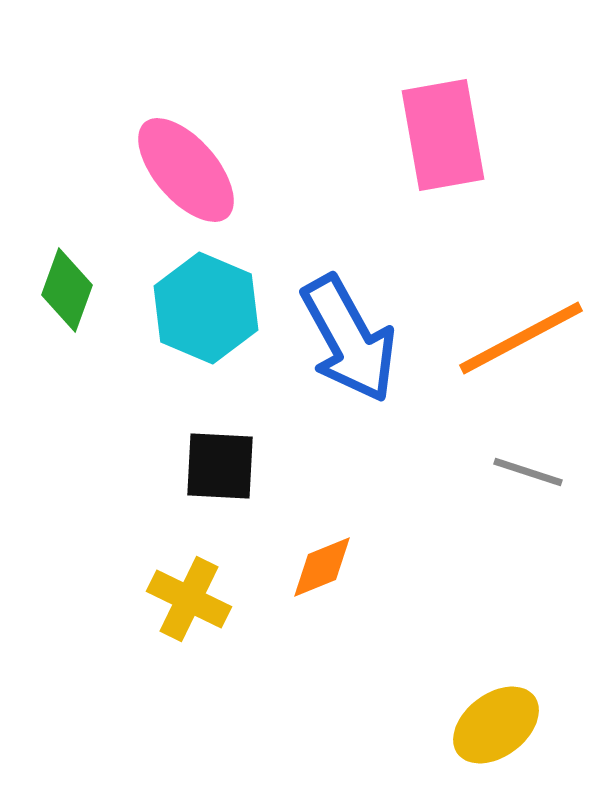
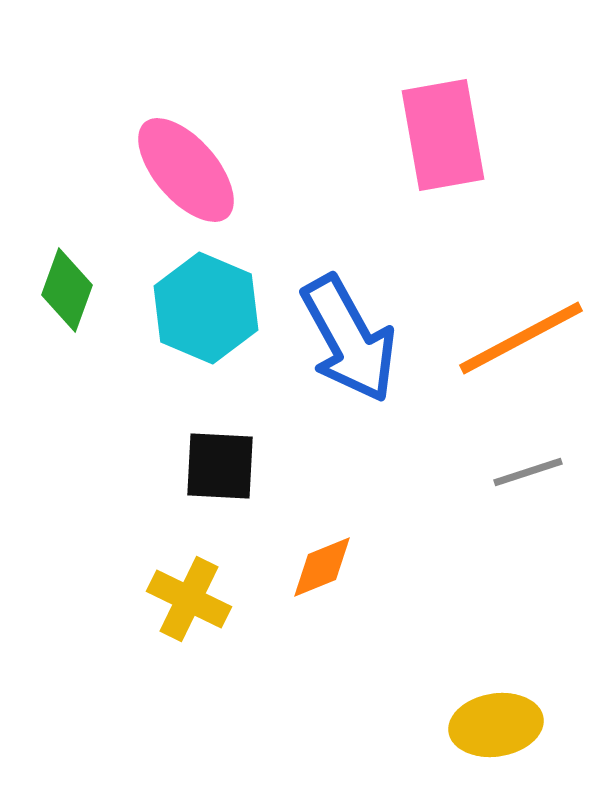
gray line: rotated 36 degrees counterclockwise
yellow ellipse: rotated 28 degrees clockwise
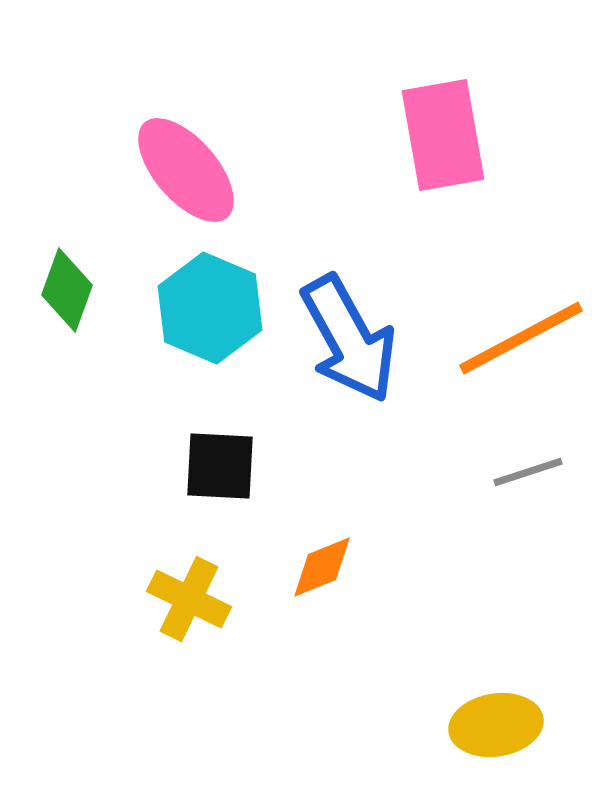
cyan hexagon: moved 4 px right
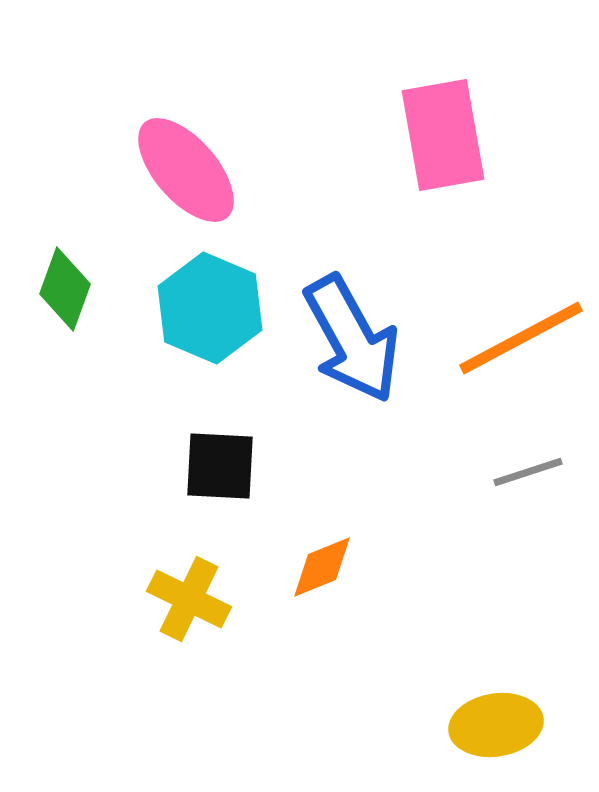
green diamond: moved 2 px left, 1 px up
blue arrow: moved 3 px right
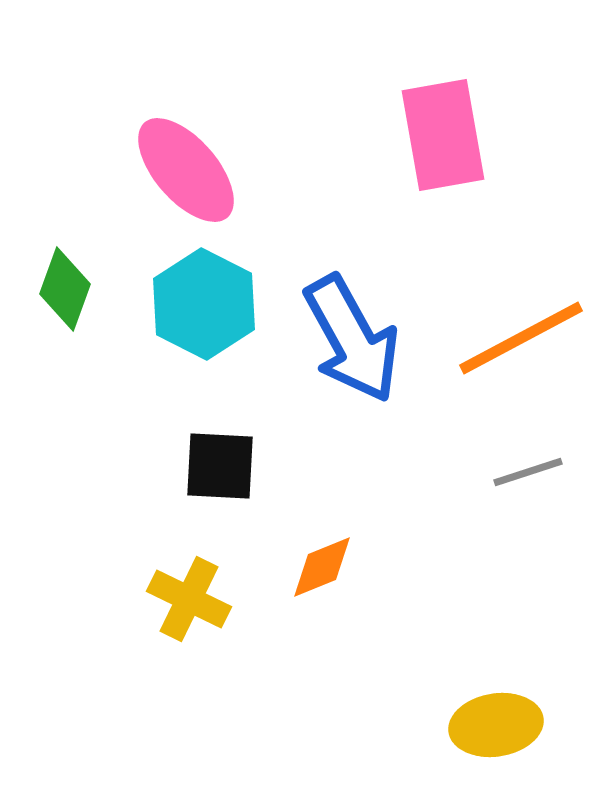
cyan hexagon: moved 6 px left, 4 px up; rotated 4 degrees clockwise
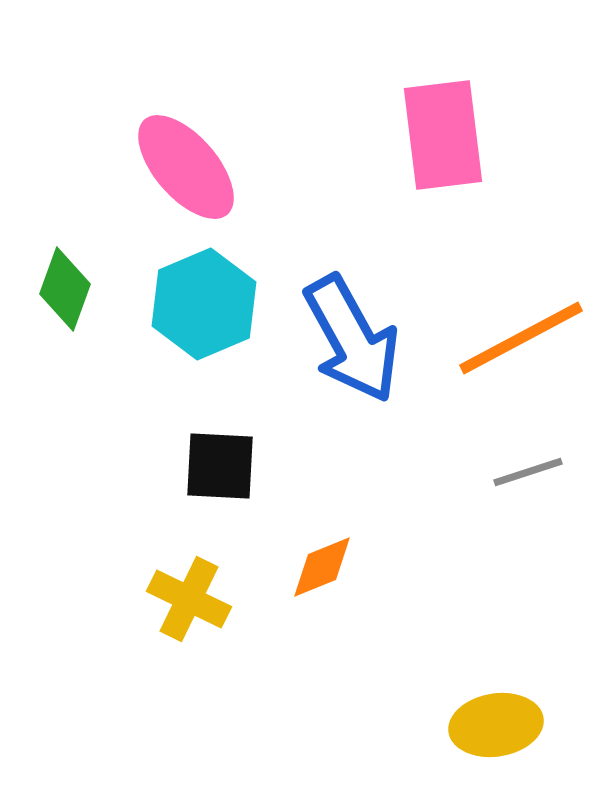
pink rectangle: rotated 3 degrees clockwise
pink ellipse: moved 3 px up
cyan hexagon: rotated 10 degrees clockwise
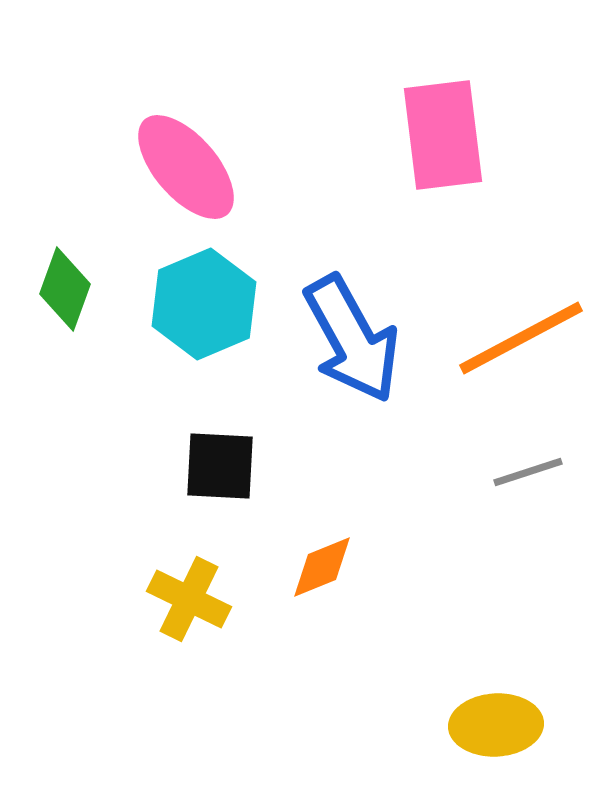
yellow ellipse: rotated 6 degrees clockwise
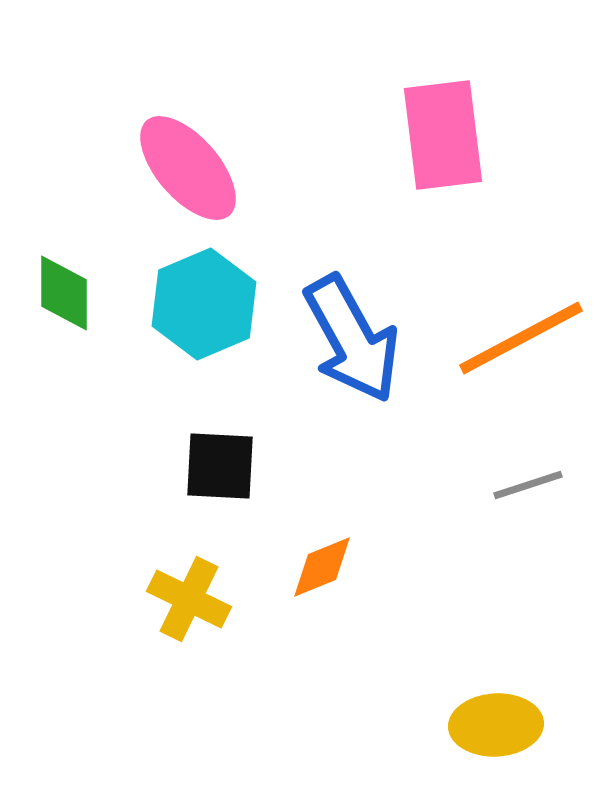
pink ellipse: moved 2 px right, 1 px down
green diamond: moved 1 px left, 4 px down; rotated 20 degrees counterclockwise
gray line: moved 13 px down
